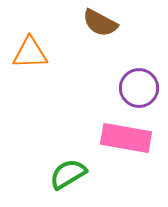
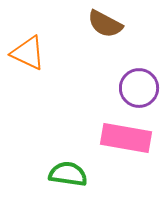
brown semicircle: moved 5 px right, 1 px down
orange triangle: moved 2 px left; rotated 27 degrees clockwise
green semicircle: rotated 39 degrees clockwise
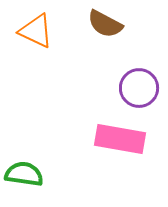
orange triangle: moved 8 px right, 22 px up
pink rectangle: moved 6 px left, 1 px down
green semicircle: moved 44 px left
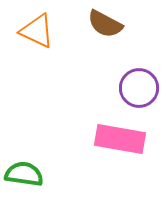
orange triangle: moved 1 px right
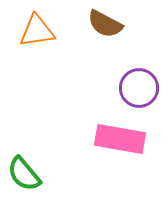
orange triangle: rotated 33 degrees counterclockwise
green semicircle: rotated 138 degrees counterclockwise
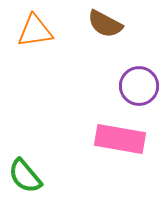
orange triangle: moved 2 px left
purple circle: moved 2 px up
green semicircle: moved 1 px right, 2 px down
